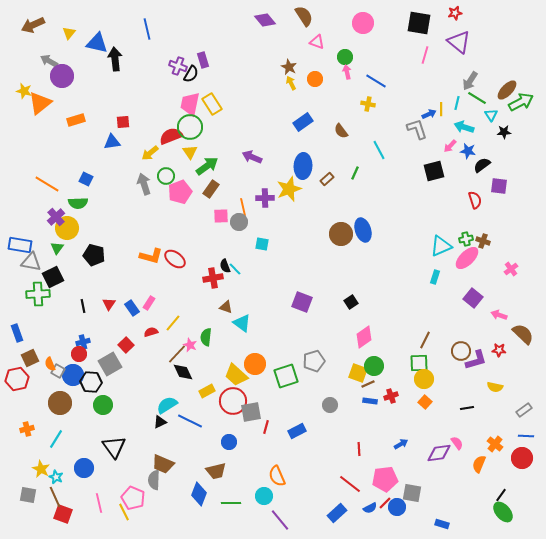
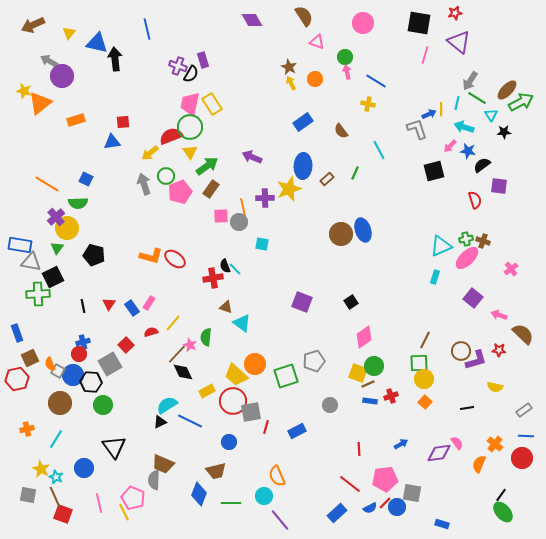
purple diamond at (265, 20): moved 13 px left; rotated 10 degrees clockwise
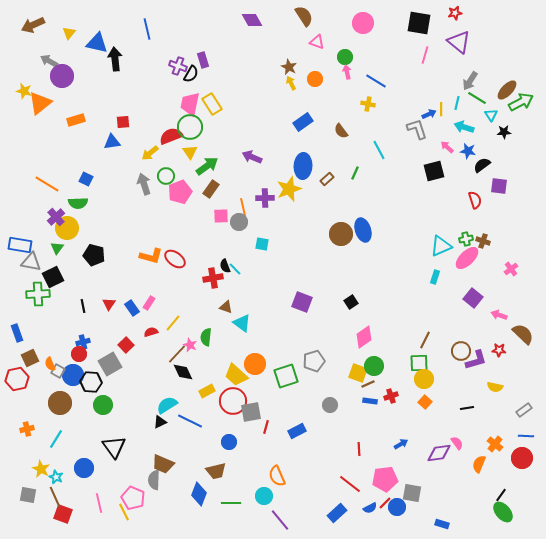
pink arrow at (450, 146): moved 3 px left, 1 px down; rotated 88 degrees clockwise
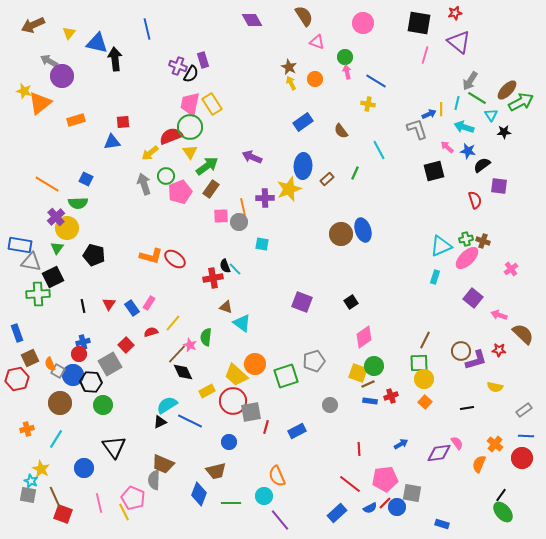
cyan star at (56, 477): moved 25 px left, 4 px down
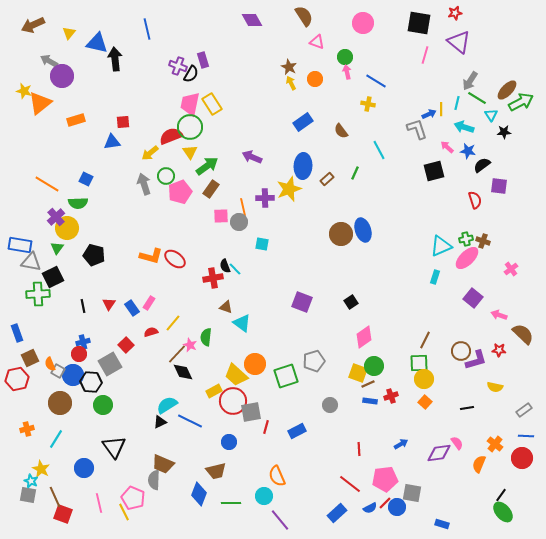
yellow rectangle at (207, 391): moved 7 px right
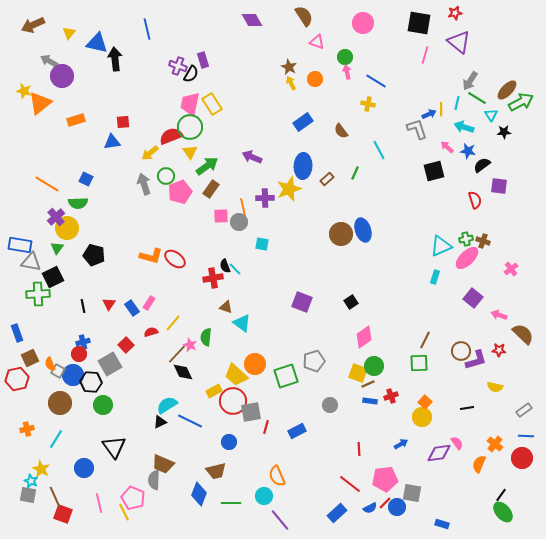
yellow circle at (424, 379): moved 2 px left, 38 px down
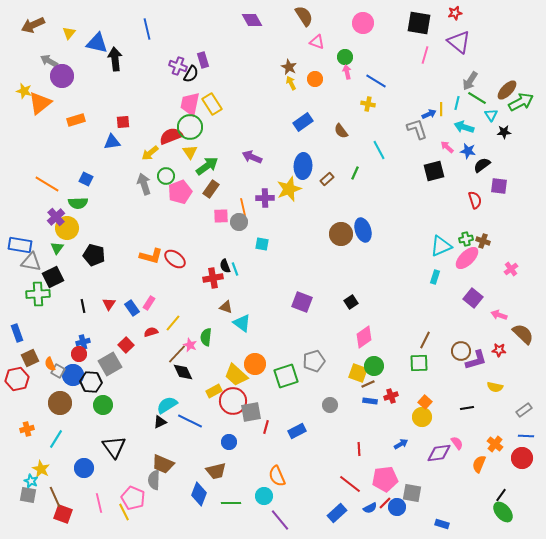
cyan line at (235, 269): rotated 24 degrees clockwise
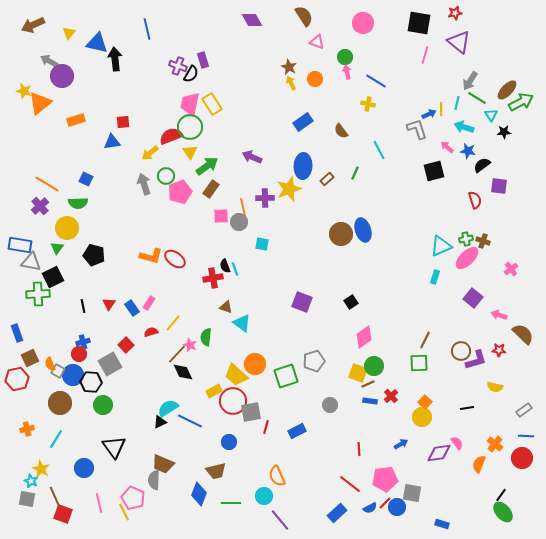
purple cross at (56, 217): moved 16 px left, 11 px up
red cross at (391, 396): rotated 24 degrees counterclockwise
cyan semicircle at (167, 405): moved 1 px right, 3 px down
gray square at (28, 495): moved 1 px left, 4 px down
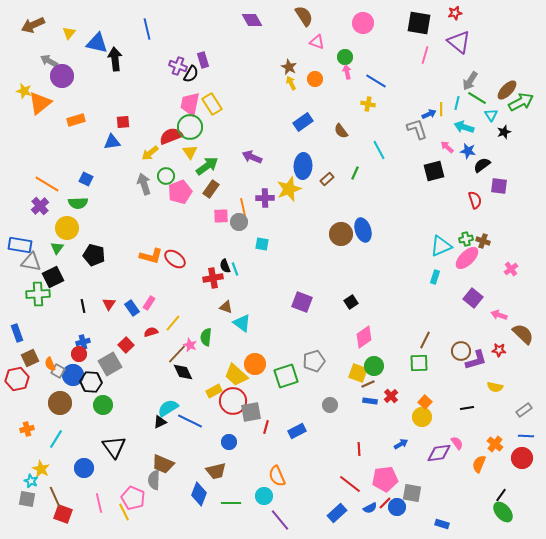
black star at (504, 132): rotated 16 degrees counterclockwise
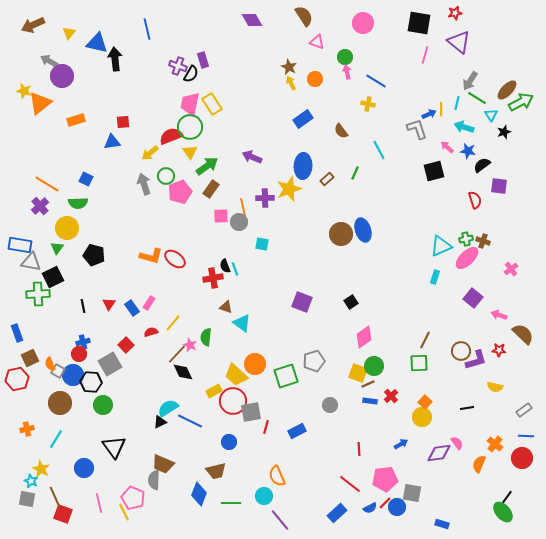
blue rectangle at (303, 122): moved 3 px up
black line at (501, 495): moved 6 px right, 2 px down
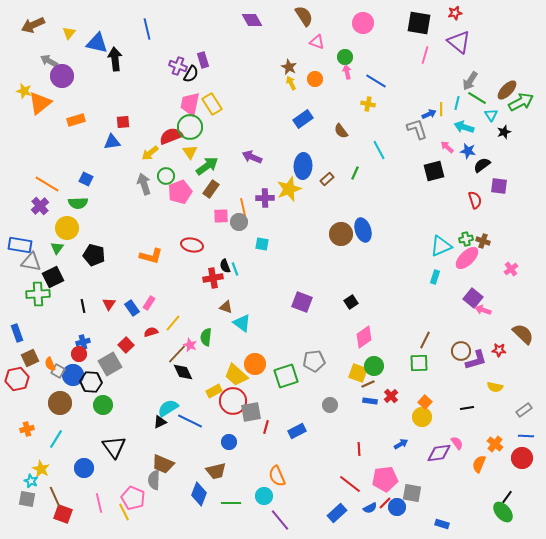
red ellipse at (175, 259): moved 17 px right, 14 px up; rotated 25 degrees counterclockwise
pink arrow at (499, 315): moved 16 px left, 5 px up
gray pentagon at (314, 361): rotated 10 degrees clockwise
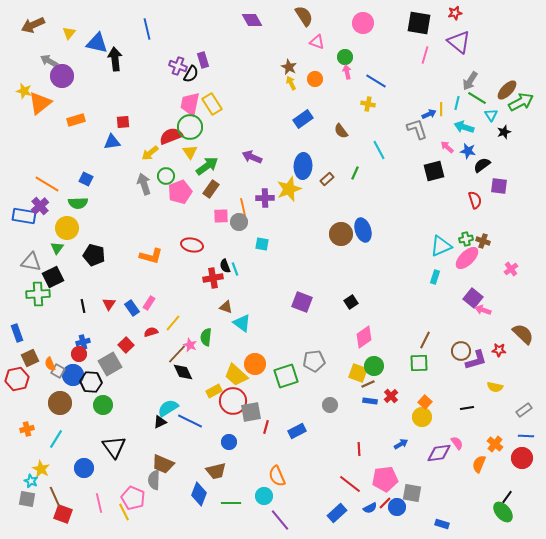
blue rectangle at (20, 245): moved 4 px right, 29 px up
